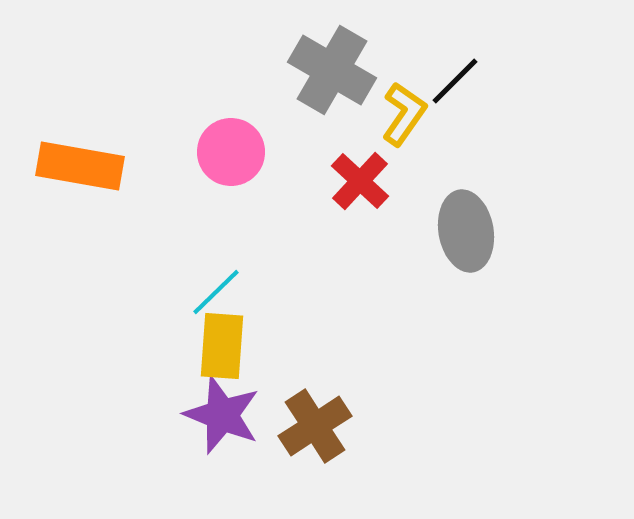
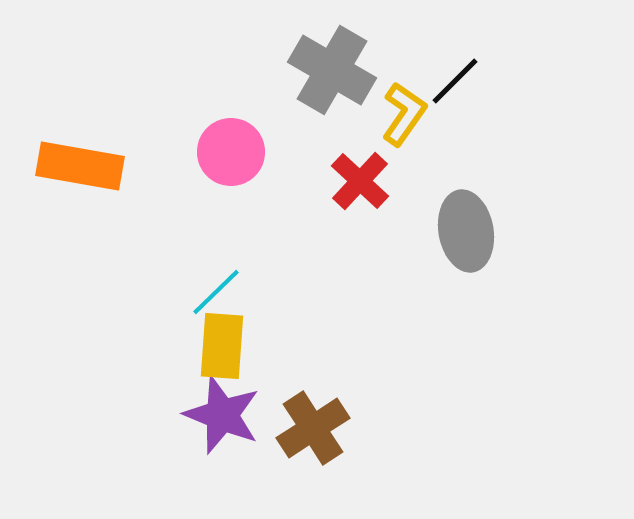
brown cross: moved 2 px left, 2 px down
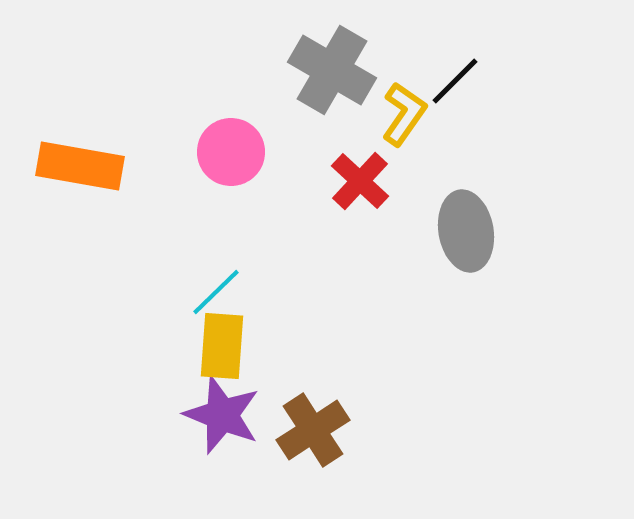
brown cross: moved 2 px down
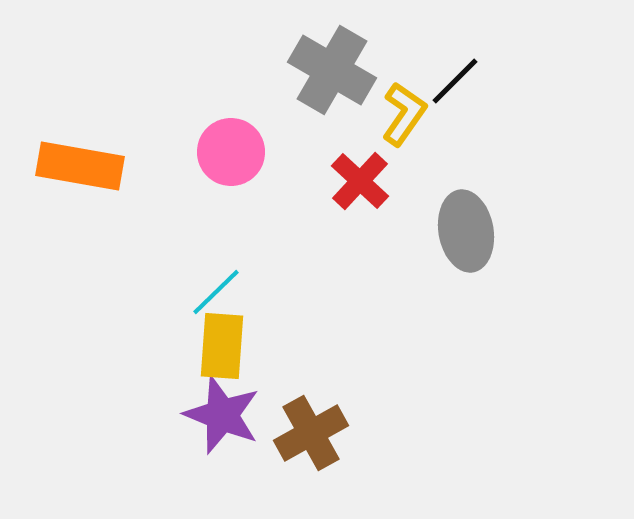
brown cross: moved 2 px left, 3 px down; rotated 4 degrees clockwise
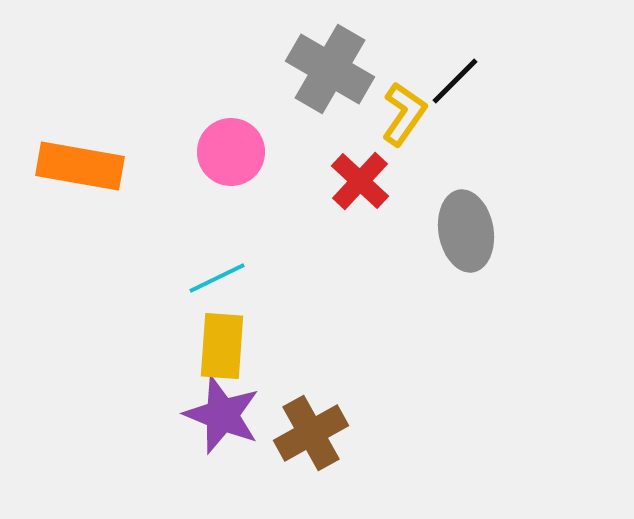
gray cross: moved 2 px left, 1 px up
cyan line: moved 1 px right, 14 px up; rotated 18 degrees clockwise
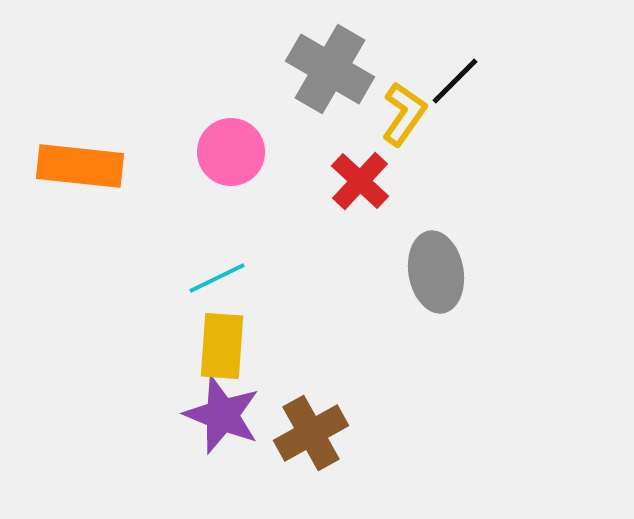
orange rectangle: rotated 4 degrees counterclockwise
gray ellipse: moved 30 px left, 41 px down
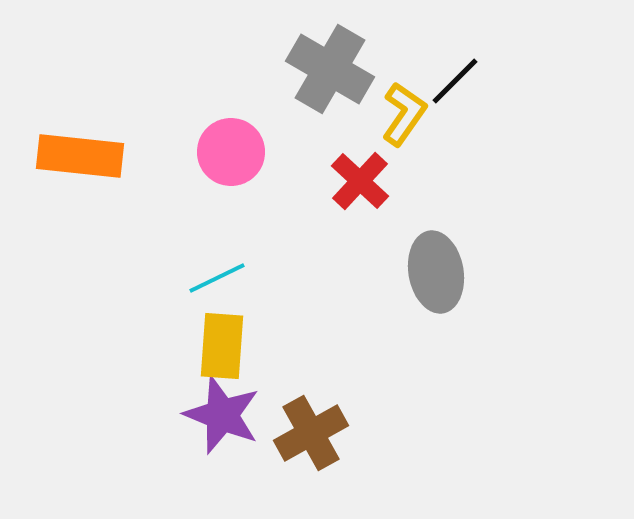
orange rectangle: moved 10 px up
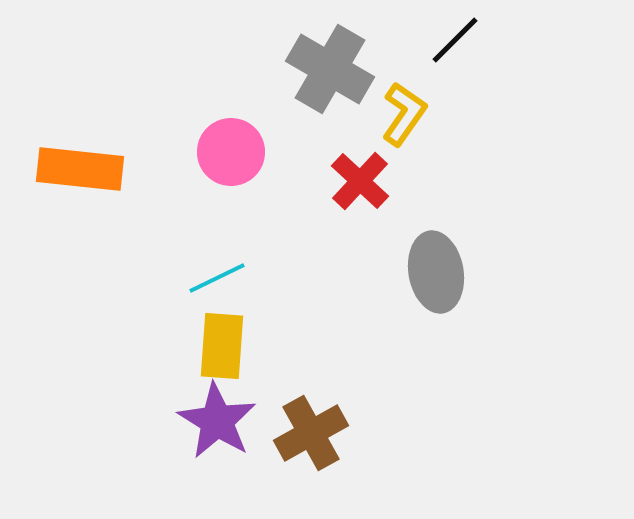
black line: moved 41 px up
orange rectangle: moved 13 px down
purple star: moved 5 px left, 6 px down; rotated 10 degrees clockwise
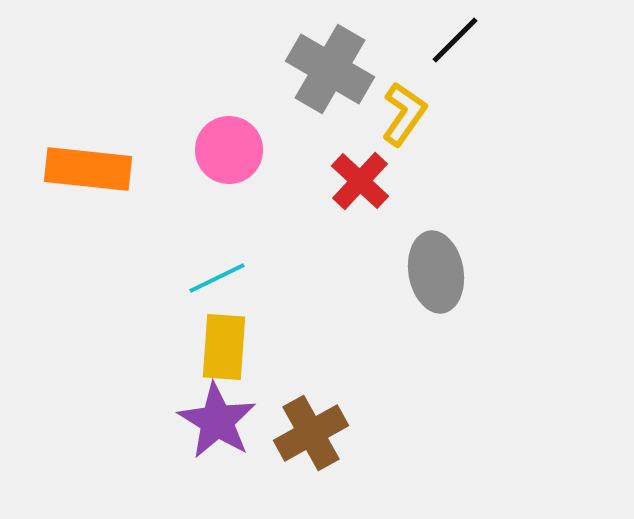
pink circle: moved 2 px left, 2 px up
orange rectangle: moved 8 px right
yellow rectangle: moved 2 px right, 1 px down
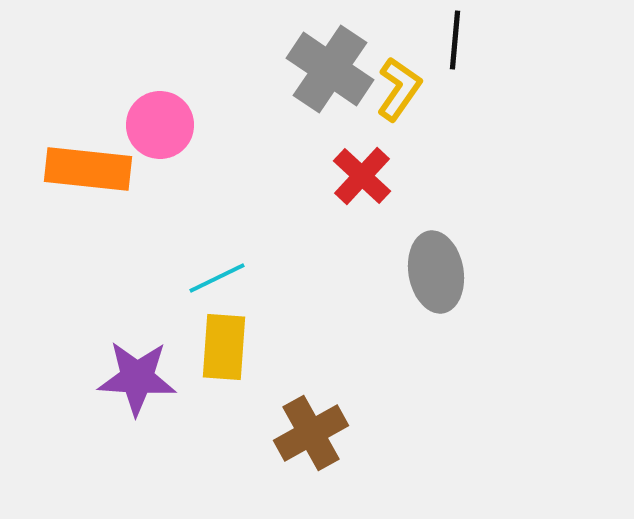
black line: rotated 40 degrees counterclockwise
gray cross: rotated 4 degrees clockwise
yellow L-shape: moved 5 px left, 25 px up
pink circle: moved 69 px left, 25 px up
red cross: moved 2 px right, 5 px up
purple star: moved 80 px left, 43 px up; rotated 28 degrees counterclockwise
